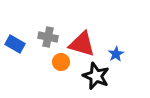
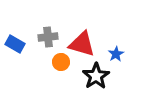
gray cross: rotated 18 degrees counterclockwise
black star: rotated 16 degrees clockwise
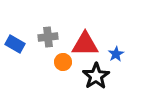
red triangle: moved 3 px right; rotated 16 degrees counterclockwise
orange circle: moved 2 px right
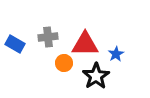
orange circle: moved 1 px right, 1 px down
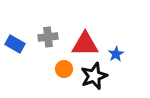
orange circle: moved 6 px down
black star: moved 2 px left; rotated 12 degrees clockwise
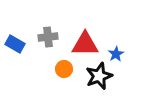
black star: moved 5 px right
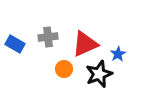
red triangle: rotated 24 degrees counterclockwise
blue star: moved 2 px right
black star: moved 2 px up
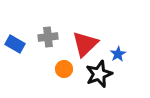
red triangle: rotated 20 degrees counterclockwise
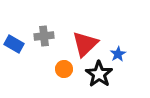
gray cross: moved 4 px left, 1 px up
blue rectangle: moved 1 px left
black star: rotated 16 degrees counterclockwise
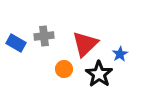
blue rectangle: moved 2 px right, 1 px up
blue star: moved 2 px right
